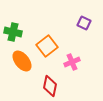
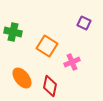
orange square: rotated 20 degrees counterclockwise
orange ellipse: moved 17 px down
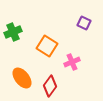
green cross: rotated 36 degrees counterclockwise
red diamond: rotated 25 degrees clockwise
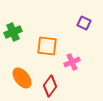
orange square: rotated 25 degrees counterclockwise
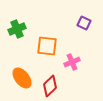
green cross: moved 4 px right, 3 px up
red diamond: rotated 10 degrees clockwise
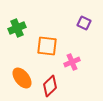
green cross: moved 1 px up
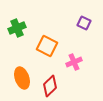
orange square: rotated 20 degrees clockwise
pink cross: moved 2 px right
orange ellipse: rotated 20 degrees clockwise
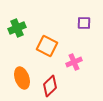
purple square: rotated 24 degrees counterclockwise
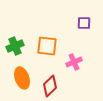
green cross: moved 2 px left, 18 px down
orange square: rotated 20 degrees counterclockwise
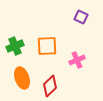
purple square: moved 3 px left, 6 px up; rotated 24 degrees clockwise
orange square: rotated 10 degrees counterclockwise
pink cross: moved 3 px right, 2 px up
